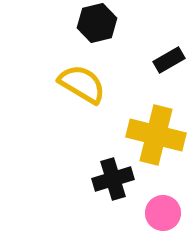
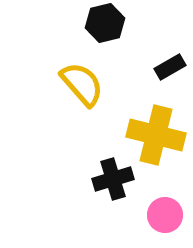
black hexagon: moved 8 px right
black rectangle: moved 1 px right, 7 px down
yellow semicircle: rotated 18 degrees clockwise
pink circle: moved 2 px right, 2 px down
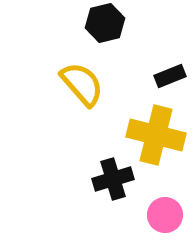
black rectangle: moved 9 px down; rotated 8 degrees clockwise
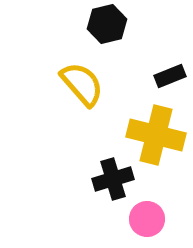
black hexagon: moved 2 px right, 1 px down
pink circle: moved 18 px left, 4 px down
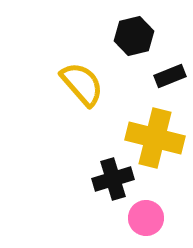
black hexagon: moved 27 px right, 12 px down
yellow cross: moved 1 px left, 3 px down
pink circle: moved 1 px left, 1 px up
